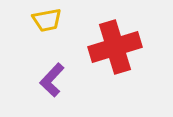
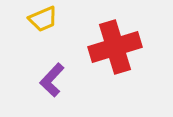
yellow trapezoid: moved 4 px left, 1 px up; rotated 12 degrees counterclockwise
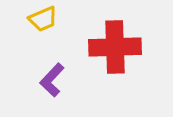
red cross: rotated 15 degrees clockwise
